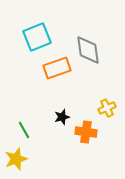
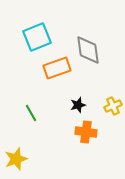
yellow cross: moved 6 px right, 2 px up
black star: moved 16 px right, 12 px up
green line: moved 7 px right, 17 px up
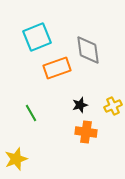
black star: moved 2 px right
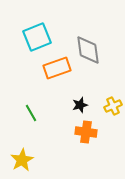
yellow star: moved 6 px right, 1 px down; rotated 10 degrees counterclockwise
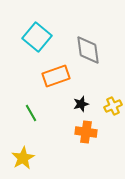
cyan square: rotated 28 degrees counterclockwise
orange rectangle: moved 1 px left, 8 px down
black star: moved 1 px right, 1 px up
yellow star: moved 1 px right, 2 px up
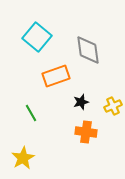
black star: moved 2 px up
